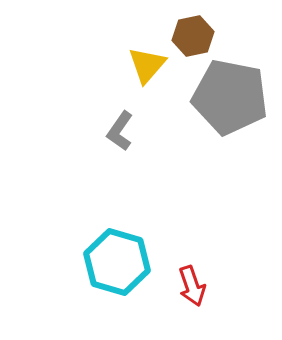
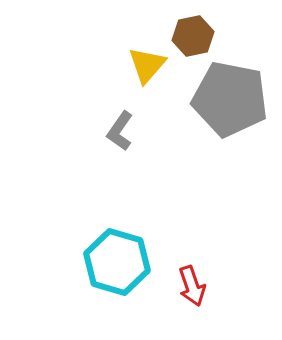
gray pentagon: moved 2 px down
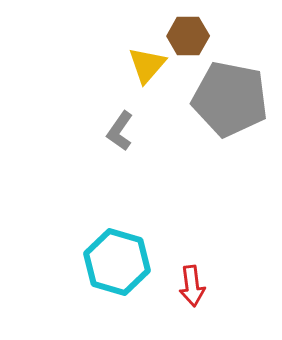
brown hexagon: moved 5 px left; rotated 12 degrees clockwise
red arrow: rotated 12 degrees clockwise
